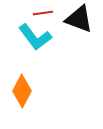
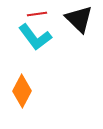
red line: moved 6 px left, 1 px down
black triangle: rotated 24 degrees clockwise
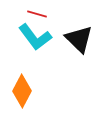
red line: rotated 24 degrees clockwise
black triangle: moved 20 px down
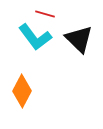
red line: moved 8 px right
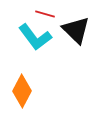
black triangle: moved 3 px left, 9 px up
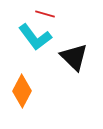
black triangle: moved 2 px left, 27 px down
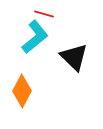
red line: moved 1 px left
cyan L-shape: rotated 92 degrees counterclockwise
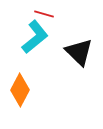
black triangle: moved 5 px right, 5 px up
orange diamond: moved 2 px left, 1 px up
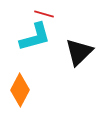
cyan L-shape: rotated 24 degrees clockwise
black triangle: rotated 32 degrees clockwise
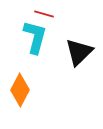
cyan L-shape: rotated 60 degrees counterclockwise
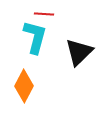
red line: rotated 12 degrees counterclockwise
orange diamond: moved 4 px right, 4 px up
